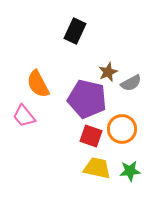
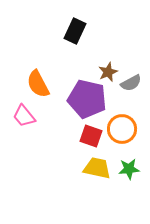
green star: moved 1 px left, 2 px up
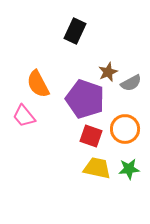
purple pentagon: moved 2 px left; rotated 6 degrees clockwise
orange circle: moved 3 px right
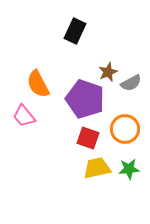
red square: moved 3 px left, 2 px down
yellow trapezoid: rotated 24 degrees counterclockwise
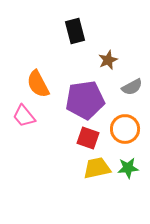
black rectangle: rotated 40 degrees counterclockwise
brown star: moved 12 px up
gray semicircle: moved 1 px right, 4 px down
purple pentagon: moved 1 px down; rotated 27 degrees counterclockwise
green star: moved 1 px left, 1 px up
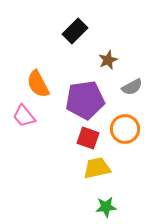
black rectangle: rotated 60 degrees clockwise
green star: moved 22 px left, 39 px down
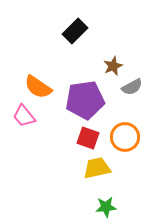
brown star: moved 5 px right, 6 px down
orange semicircle: moved 3 px down; rotated 28 degrees counterclockwise
orange circle: moved 8 px down
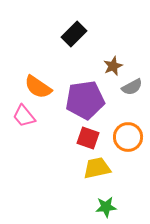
black rectangle: moved 1 px left, 3 px down
orange circle: moved 3 px right
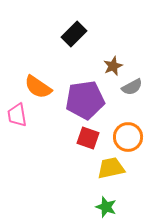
pink trapezoid: moved 7 px left, 1 px up; rotated 30 degrees clockwise
yellow trapezoid: moved 14 px right
green star: rotated 25 degrees clockwise
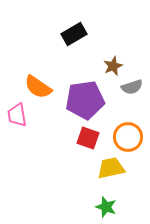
black rectangle: rotated 15 degrees clockwise
gray semicircle: rotated 10 degrees clockwise
